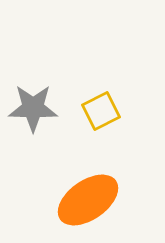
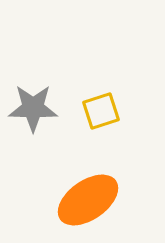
yellow square: rotated 9 degrees clockwise
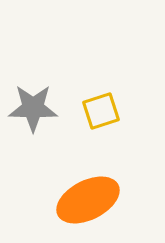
orange ellipse: rotated 8 degrees clockwise
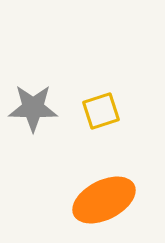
orange ellipse: moved 16 px right
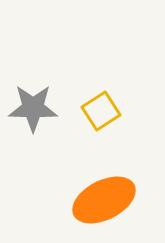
yellow square: rotated 15 degrees counterclockwise
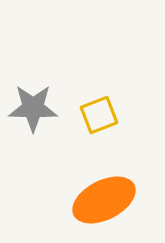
yellow square: moved 2 px left, 4 px down; rotated 12 degrees clockwise
